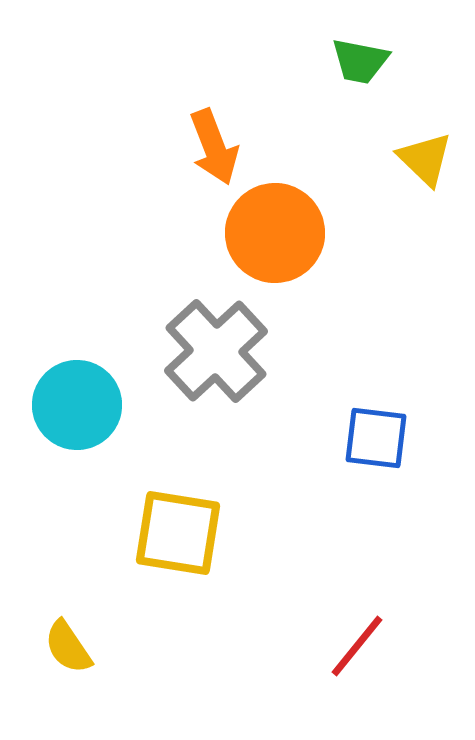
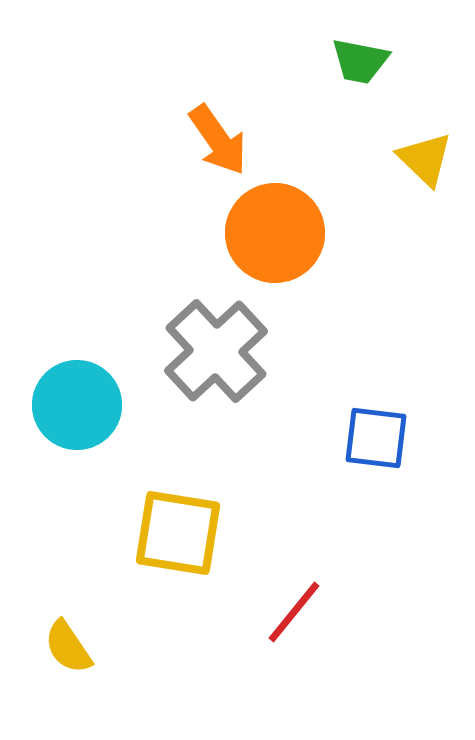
orange arrow: moved 4 px right, 7 px up; rotated 14 degrees counterclockwise
red line: moved 63 px left, 34 px up
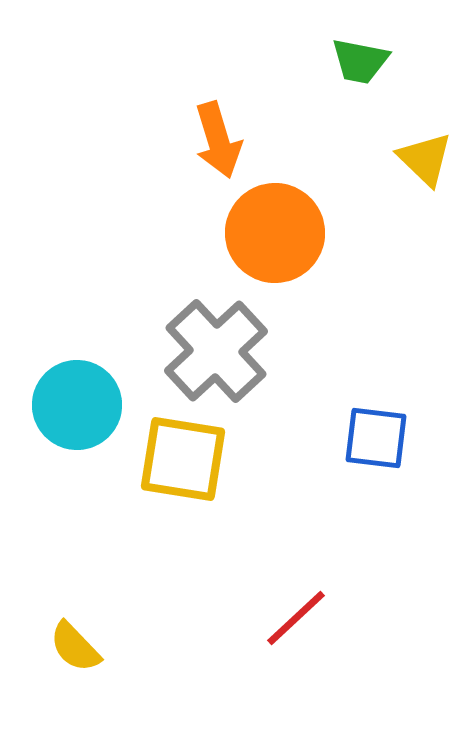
orange arrow: rotated 18 degrees clockwise
yellow square: moved 5 px right, 74 px up
red line: moved 2 px right, 6 px down; rotated 8 degrees clockwise
yellow semicircle: moved 7 px right; rotated 10 degrees counterclockwise
